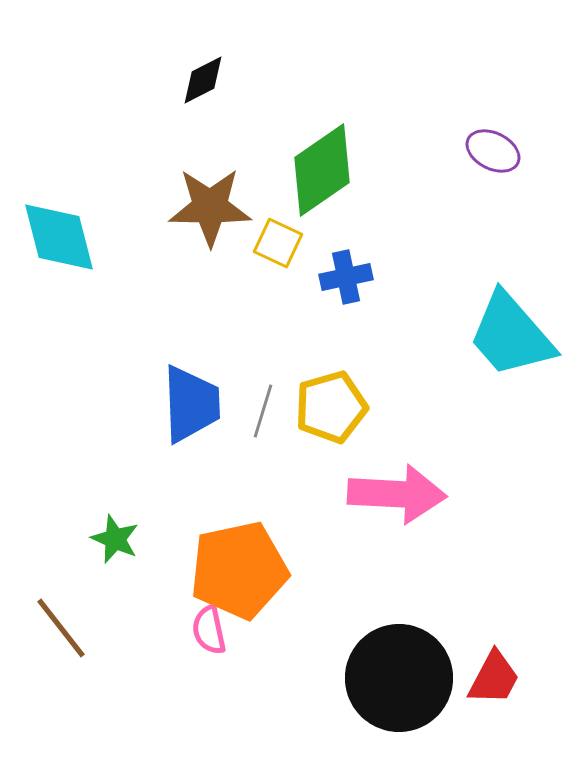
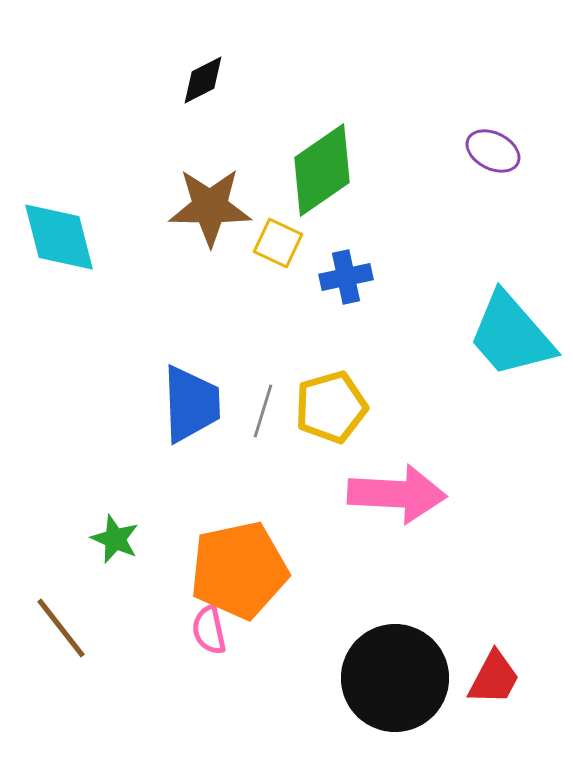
black circle: moved 4 px left
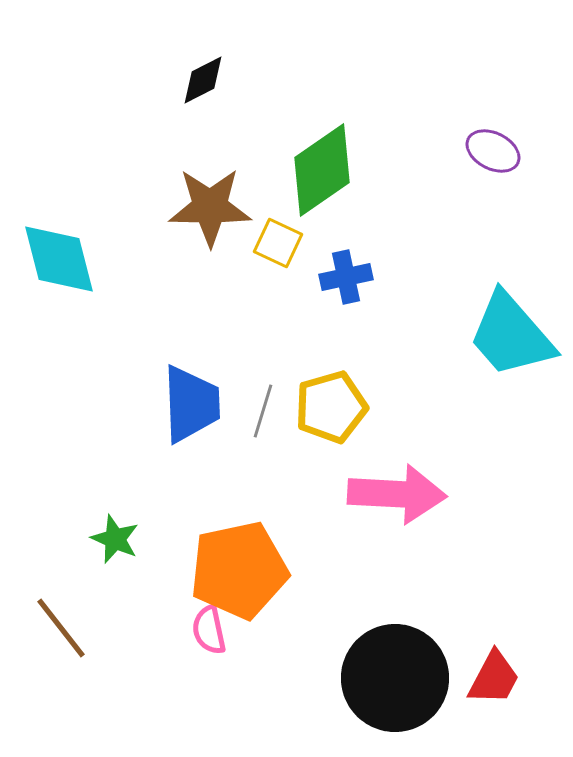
cyan diamond: moved 22 px down
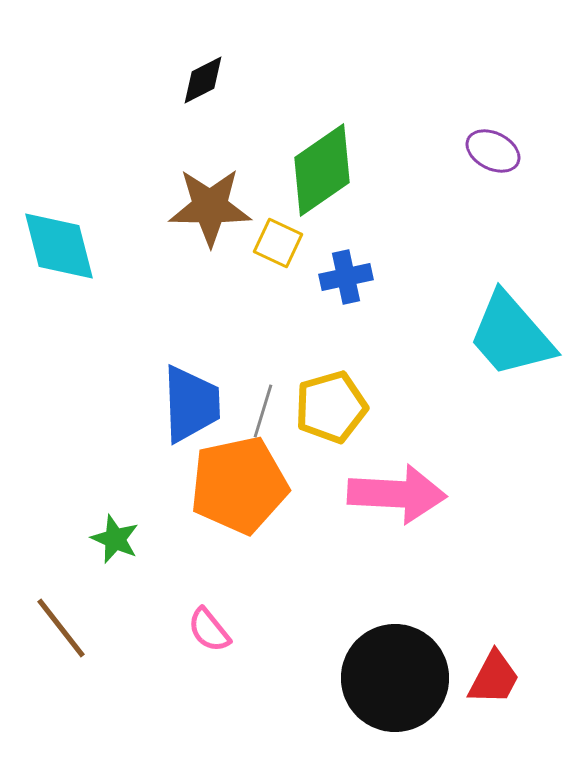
cyan diamond: moved 13 px up
orange pentagon: moved 85 px up
pink semicircle: rotated 27 degrees counterclockwise
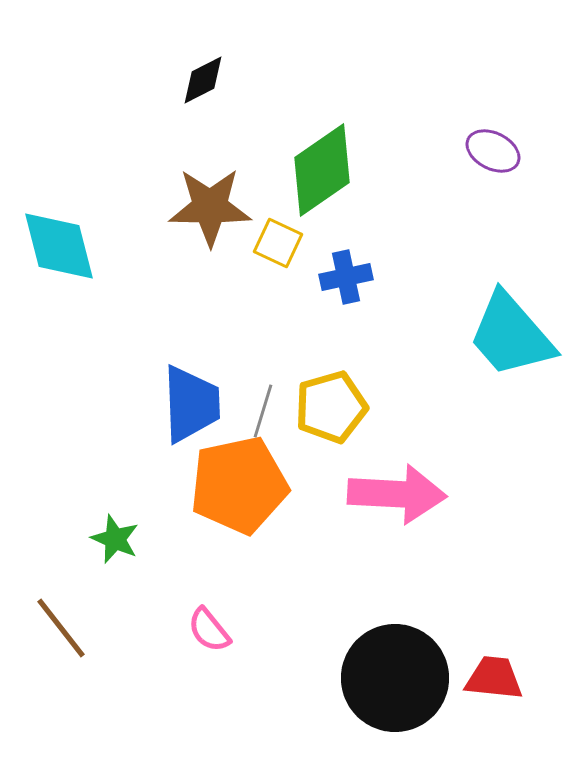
red trapezoid: rotated 112 degrees counterclockwise
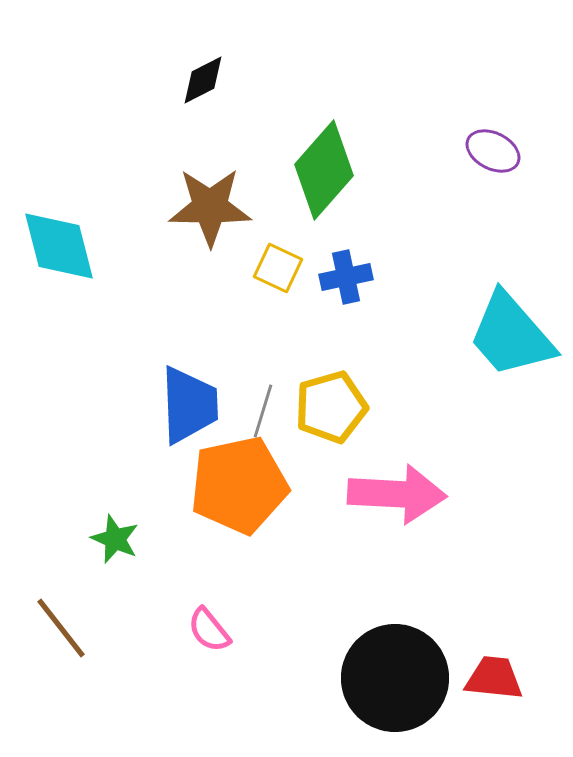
green diamond: moved 2 px right; rotated 14 degrees counterclockwise
yellow square: moved 25 px down
blue trapezoid: moved 2 px left, 1 px down
